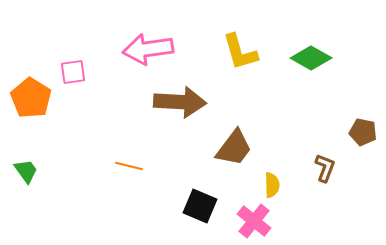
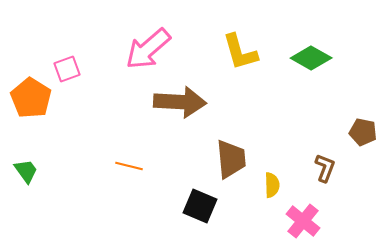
pink arrow: rotated 33 degrees counterclockwise
pink square: moved 6 px left, 3 px up; rotated 12 degrees counterclockwise
brown trapezoid: moved 3 px left, 11 px down; rotated 42 degrees counterclockwise
pink cross: moved 49 px right
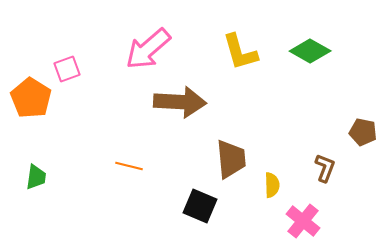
green diamond: moved 1 px left, 7 px up
green trapezoid: moved 10 px right, 6 px down; rotated 44 degrees clockwise
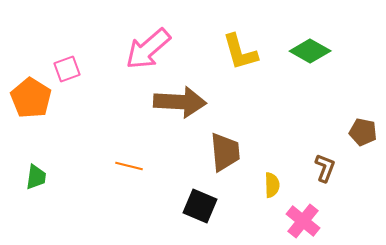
brown trapezoid: moved 6 px left, 7 px up
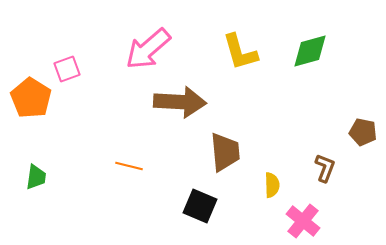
green diamond: rotated 45 degrees counterclockwise
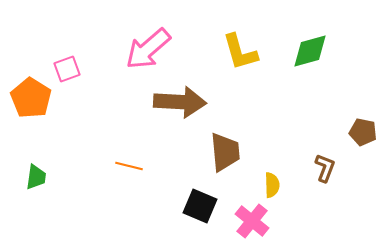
pink cross: moved 51 px left
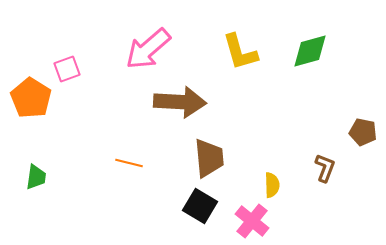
brown trapezoid: moved 16 px left, 6 px down
orange line: moved 3 px up
black square: rotated 8 degrees clockwise
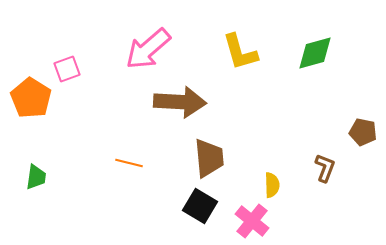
green diamond: moved 5 px right, 2 px down
